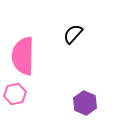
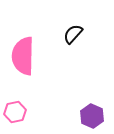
pink hexagon: moved 18 px down
purple hexagon: moved 7 px right, 13 px down
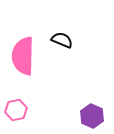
black semicircle: moved 11 px left, 6 px down; rotated 70 degrees clockwise
pink hexagon: moved 1 px right, 2 px up
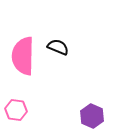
black semicircle: moved 4 px left, 7 px down
pink hexagon: rotated 20 degrees clockwise
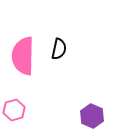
black semicircle: moved 1 px right, 2 px down; rotated 80 degrees clockwise
pink hexagon: moved 2 px left; rotated 25 degrees counterclockwise
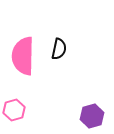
purple hexagon: rotated 20 degrees clockwise
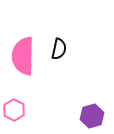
pink hexagon: rotated 15 degrees counterclockwise
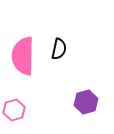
pink hexagon: rotated 15 degrees clockwise
purple hexagon: moved 6 px left, 14 px up
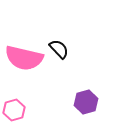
black semicircle: rotated 55 degrees counterclockwise
pink semicircle: moved 1 px right, 2 px down; rotated 78 degrees counterclockwise
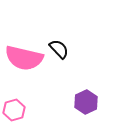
purple hexagon: rotated 10 degrees counterclockwise
